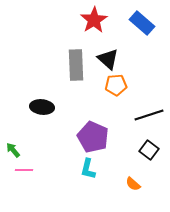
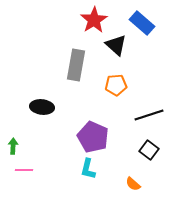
black triangle: moved 8 px right, 14 px up
gray rectangle: rotated 12 degrees clockwise
green arrow: moved 4 px up; rotated 42 degrees clockwise
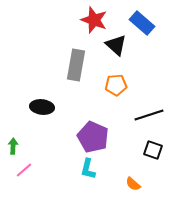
red star: rotated 20 degrees counterclockwise
black square: moved 4 px right; rotated 18 degrees counterclockwise
pink line: rotated 42 degrees counterclockwise
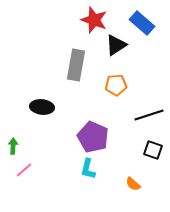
black triangle: rotated 45 degrees clockwise
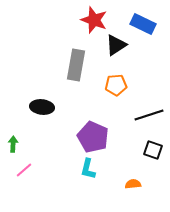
blue rectangle: moved 1 px right, 1 px down; rotated 15 degrees counterclockwise
green arrow: moved 2 px up
orange semicircle: rotated 133 degrees clockwise
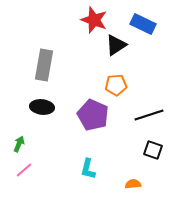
gray rectangle: moved 32 px left
purple pentagon: moved 22 px up
green arrow: moved 6 px right; rotated 21 degrees clockwise
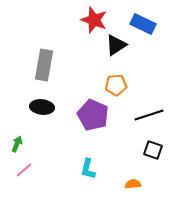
green arrow: moved 2 px left
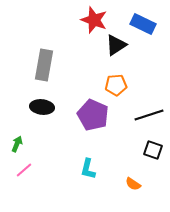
orange semicircle: rotated 140 degrees counterclockwise
